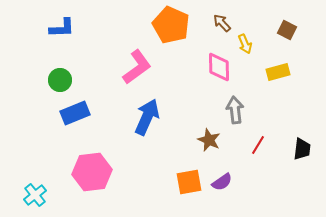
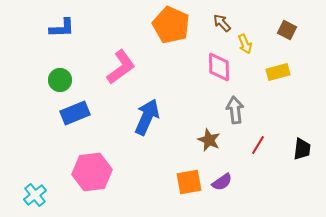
pink L-shape: moved 16 px left
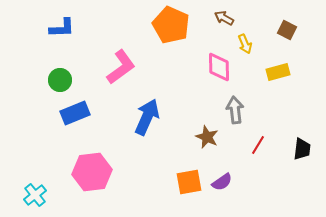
brown arrow: moved 2 px right, 5 px up; rotated 18 degrees counterclockwise
brown star: moved 2 px left, 3 px up
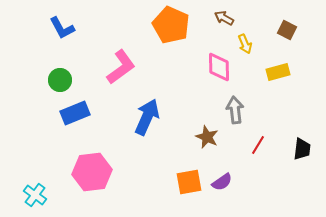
blue L-shape: rotated 64 degrees clockwise
cyan cross: rotated 15 degrees counterclockwise
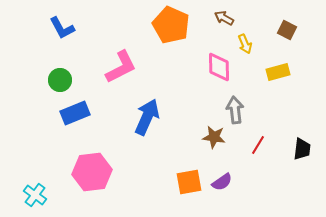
pink L-shape: rotated 9 degrees clockwise
brown star: moved 7 px right; rotated 15 degrees counterclockwise
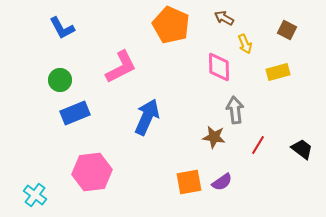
black trapezoid: rotated 60 degrees counterclockwise
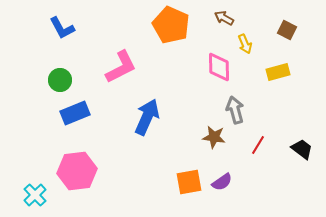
gray arrow: rotated 8 degrees counterclockwise
pink hexagon: moved 15 px left, 1 px up
cyan cross: rotated 10 degrees clockwise
